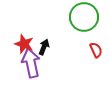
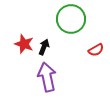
green circle: moved 13 px left, 2 px down
red semicircle: rotated 84 degrees clockwise
purple arrow: moved 16 px right, 14 px down
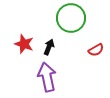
green circle: moved 1 px up
black arrow: moved 5 px right
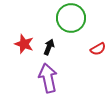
red semicircle: moved 2 px right, 1 px up
purple arrow: moved 1 px right, 1 px down
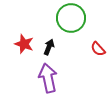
red semicircle: rotated 77 degrees clockwise
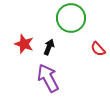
purple arrow: rotated 16 degrees counterclockwise
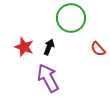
red star: moved 3 px down
